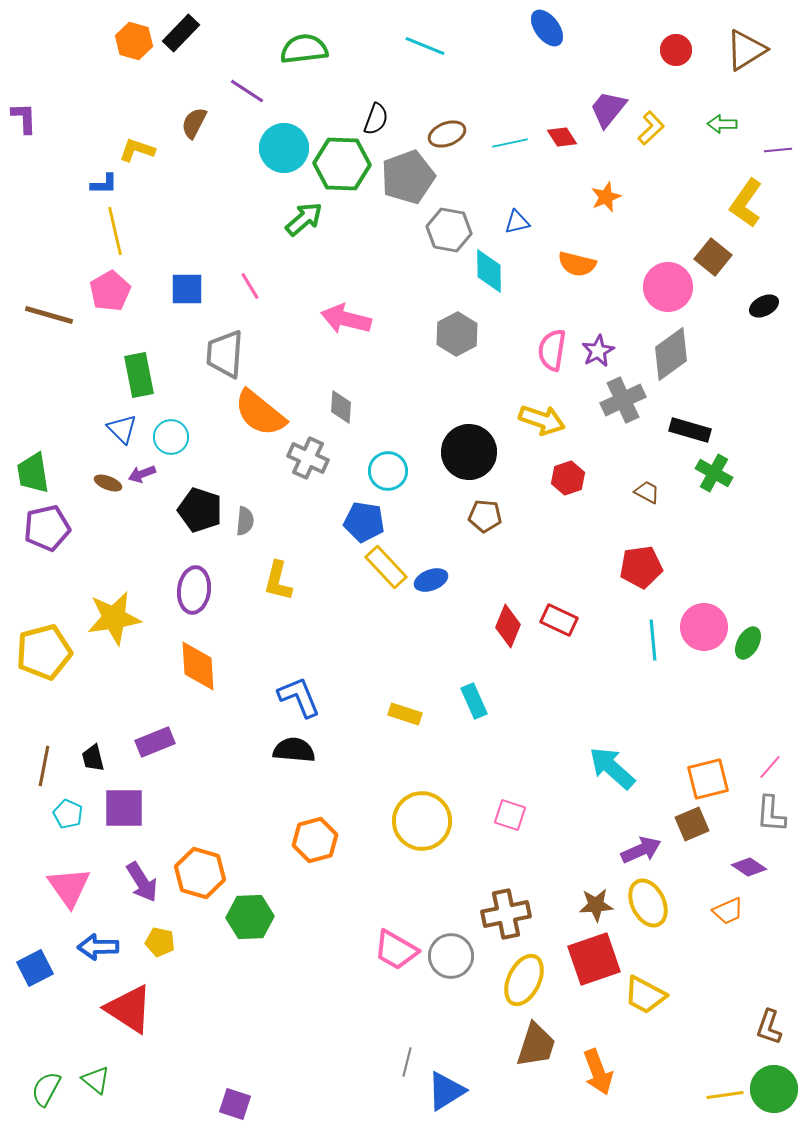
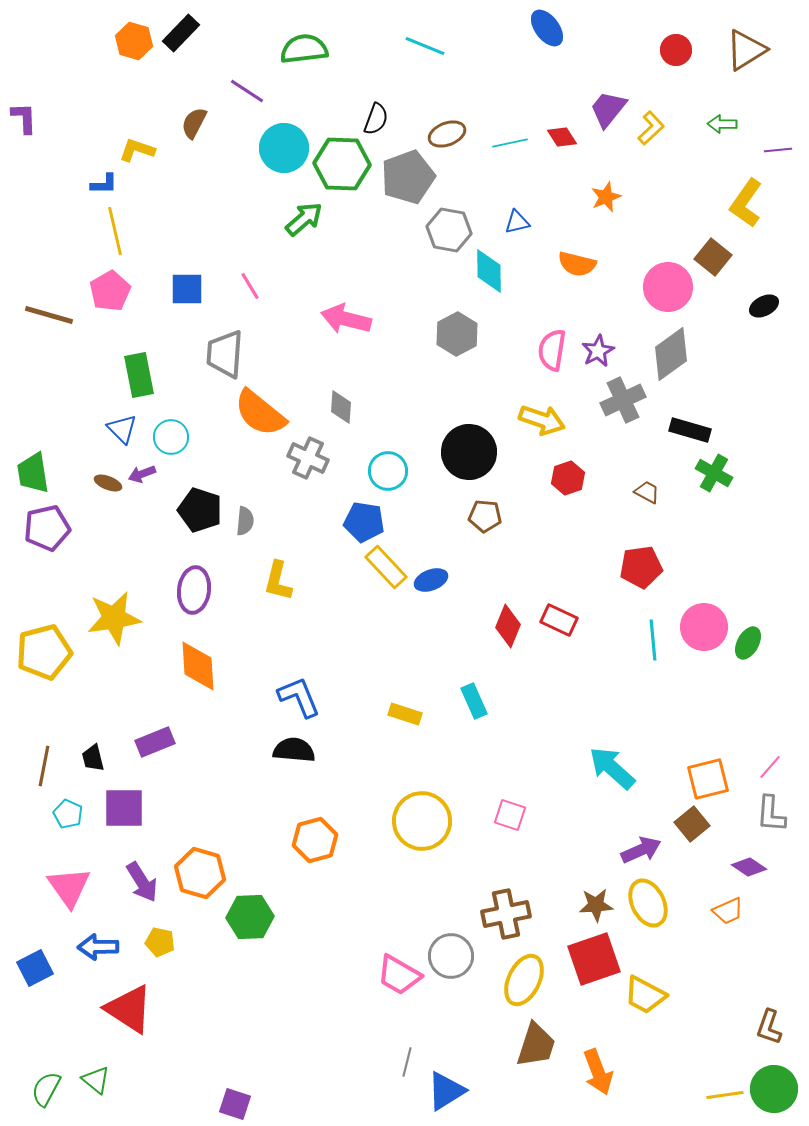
brown square at (692, 824): rotated 16 degrees counterclockwise
pink trapezoid at (396, 950): moved 3 px right, 25 px down
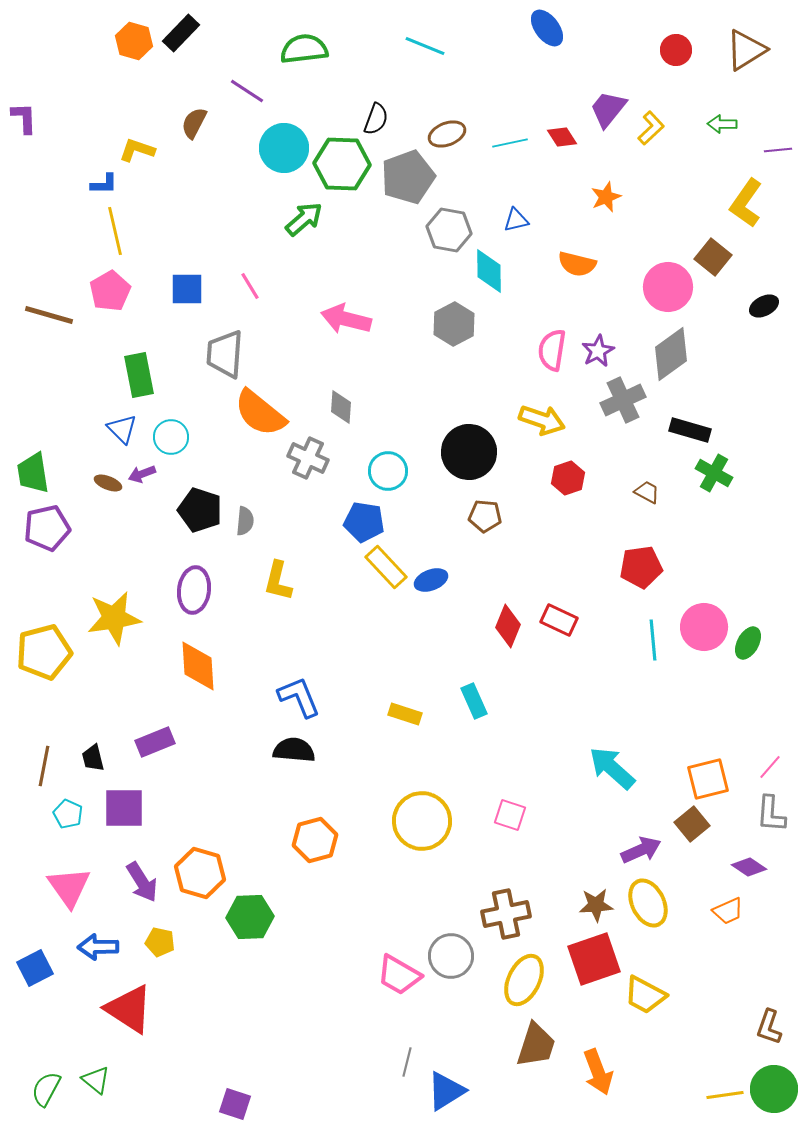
blue triangle at (517, 222): moved 1 px left, 2 px up
gray hexagon at (457, 334): moved 3 px left, 10 px up
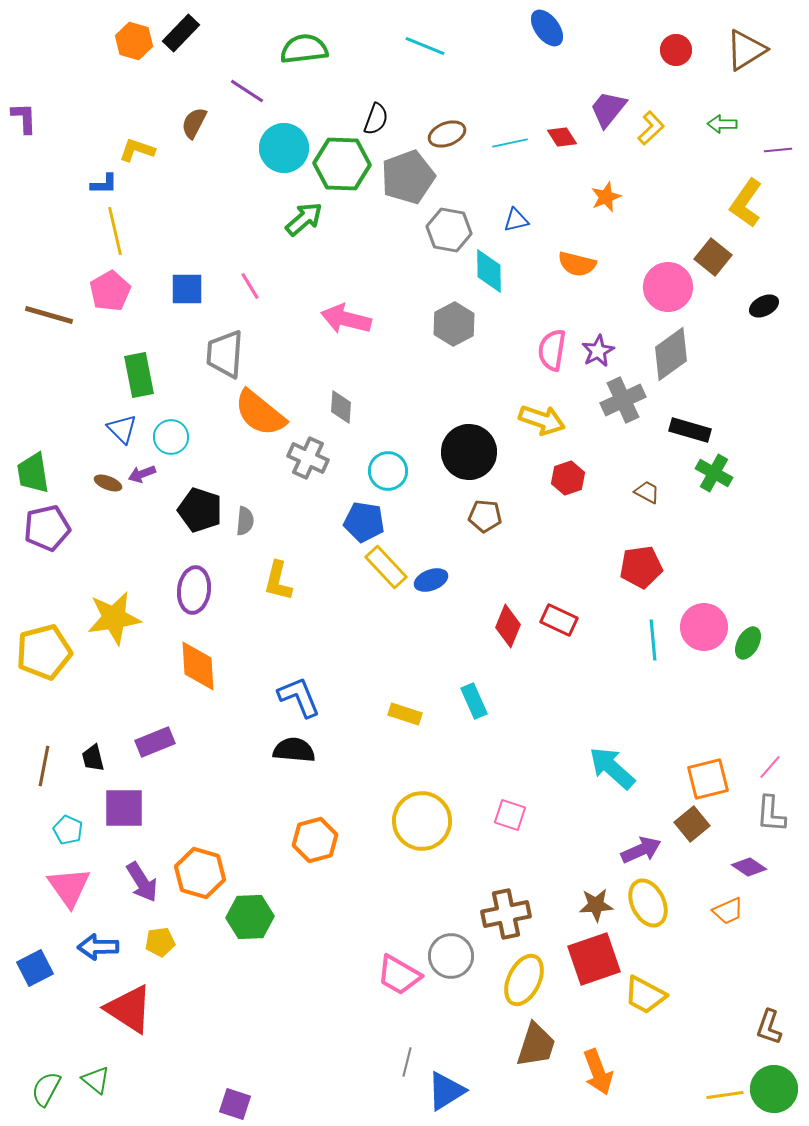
cyan pentagon at (68, 814): moved 16 px down
yellow pentagon at (160, 942): rotated 20 degrees counterclockwise
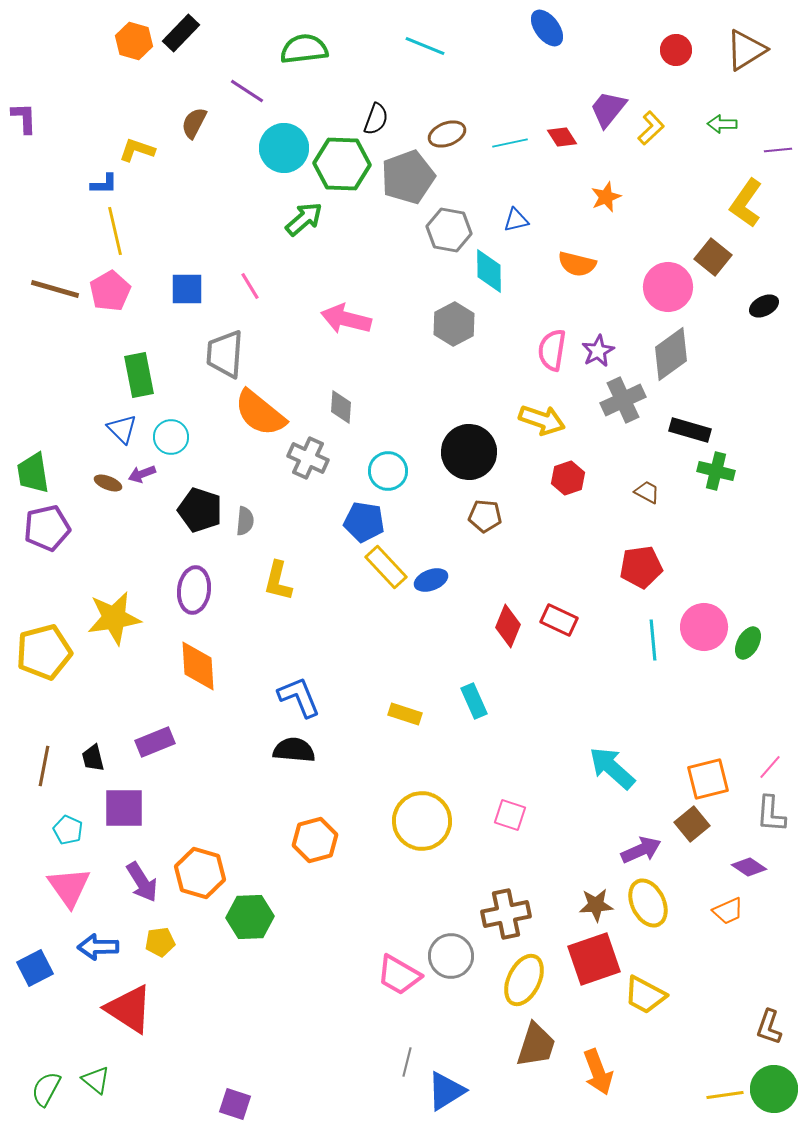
brown line at (49, 315): moved 6 px right, 26 px up
green cross at (714, 473): moved 2 px right, 2 px up; rotated 15 degrees counterclockwise
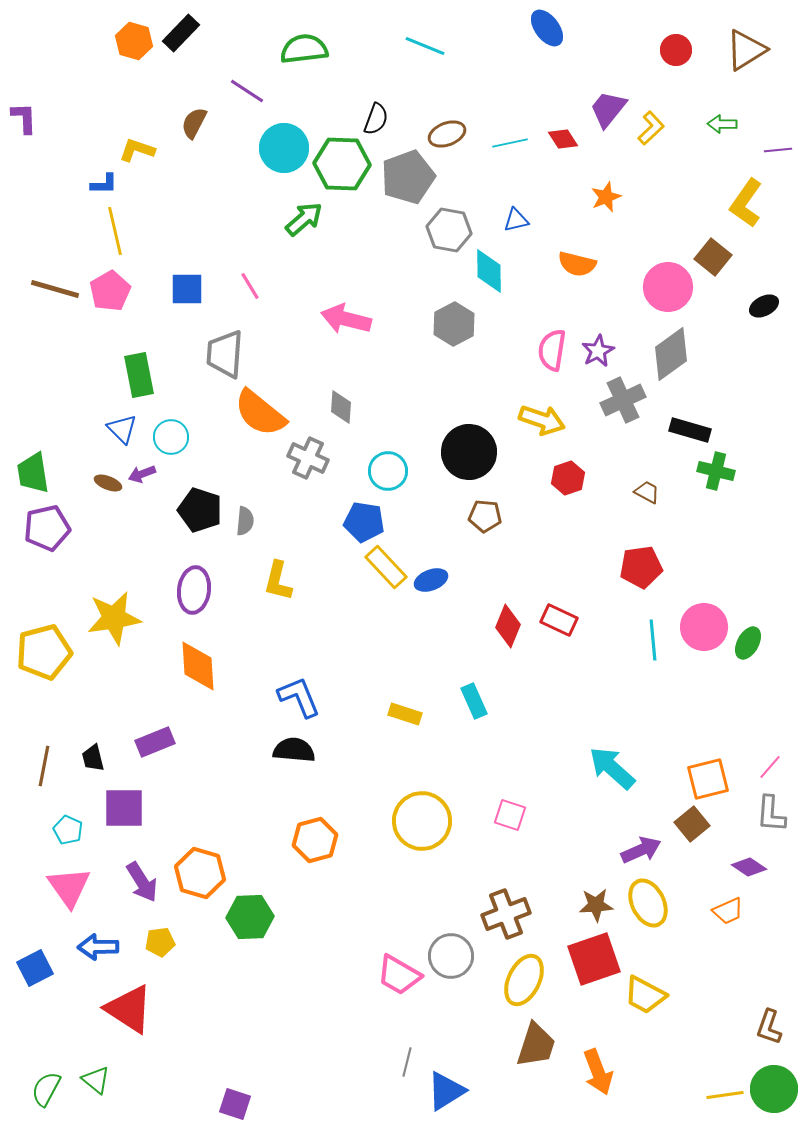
red diamond at (562, 137): moved 1 px right, 2 px down
brown cross at (506, 914): rotated 9 degrees counterclockwise
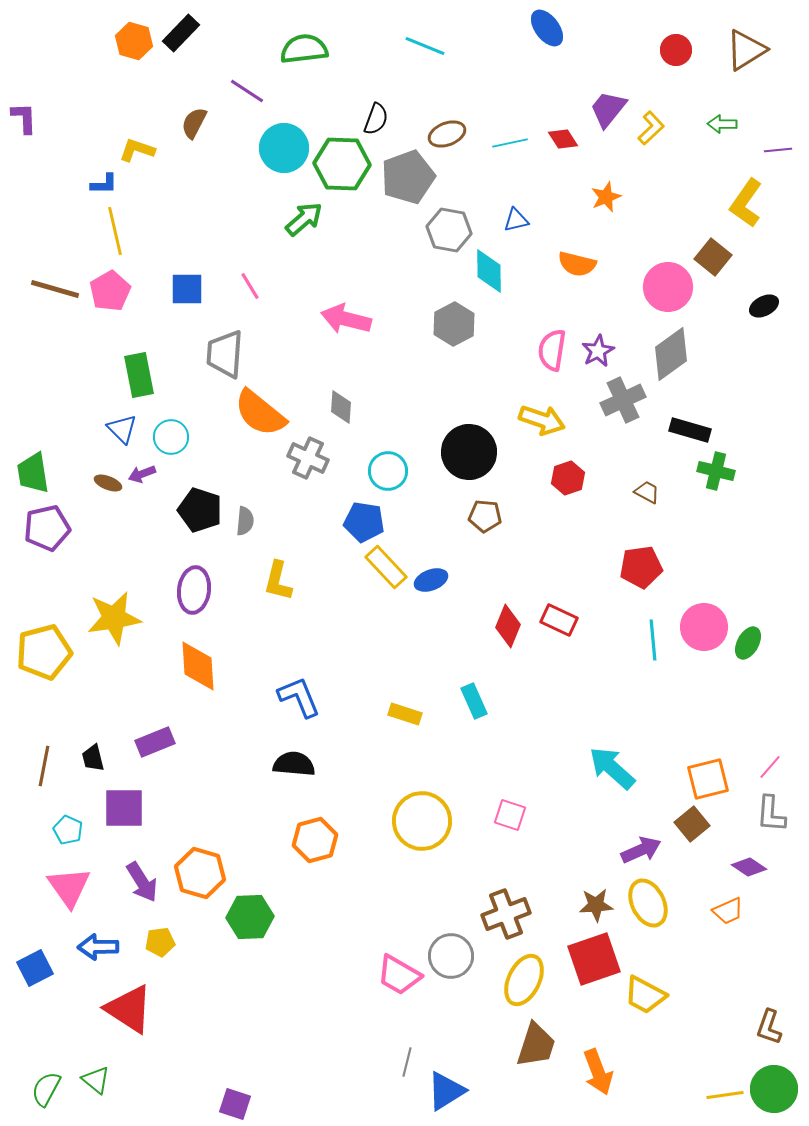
black semicircle at (294, 750): moved 14 px down
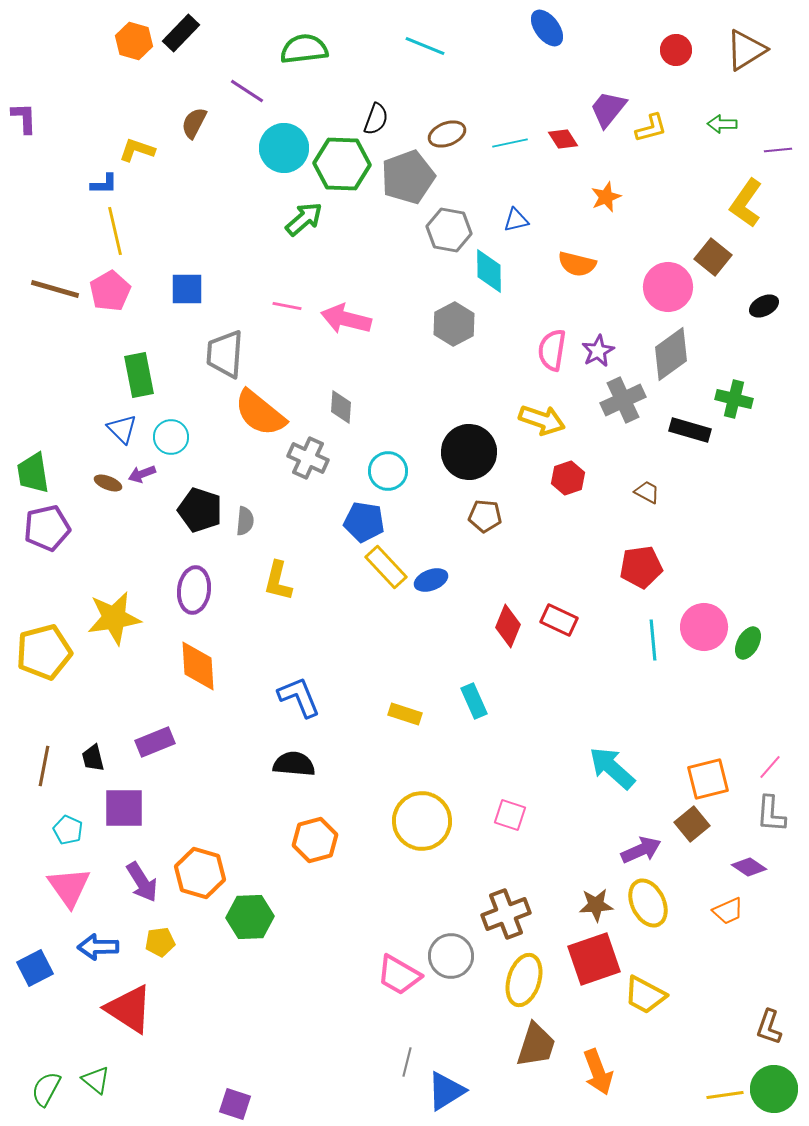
yellow L-shape at (651, 128): rotated 28 degrees clockwise
pink line at (250, 286): moved 37 px right, 20 px down; rotated 48 degrees counterclockwise
green cross at (716, 471): moved 18 px right, 72 px up
yellow ellipse at (524, 980): rotated 9 degrees counterclockwise
